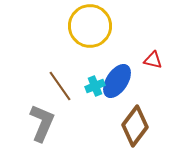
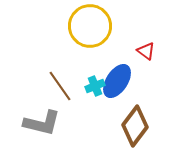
red triangle: moved 7 px left, 9 px up; rotated 24 degrees clockwise
gray L-shape: rotated 81 degrees clockwise
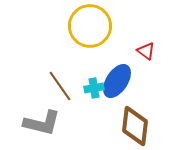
cyan cross: moved 1 px left, 2 px down; rotated 12 degrees clockwise
brown diamond: rotated 30 degrees counterclockwise
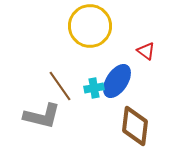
gray L-shape: moved 7 px up
